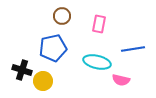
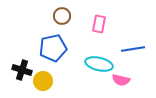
cyan ellipse: moved 2 px right, 2 px down
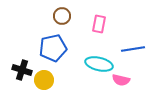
yellow circle: moved 1 px right, 1 px up
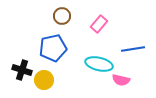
pink rectangle: rotated 30 degrees clockwise
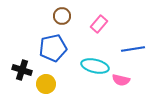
cyan ellipse: moved 4 px left, 2 px down
yellow circle: moved 2 px right, 4 px down
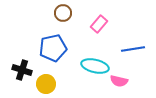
brown circle: moved 1 px right, 3 px up
pink semicircle: moved 2 px left, 1 px down
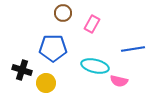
pink rectangle: moved 7 px left; rotated 12 degrees counterclockwise
blue pentagon: rotated 12 degrees clockwise
yellow circle: moved 1 px up
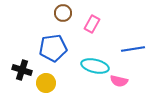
blue pentagon: rotated 8 degrees counterclockwise
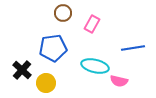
blue line: moved 1 px up
black cross: rotated 24 degrees clockwise
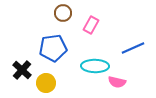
pink rectangle: moved 1 px left, 1 px down
blue line: rotated 15 degrees counterclockwise
cyan ellipse: rotated 12 degrees counterclockwise
pink semicircle: moved 2 px left, 1 px down
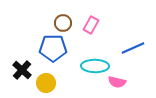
brown circle: moved 10 px down
blue pentagon: rotated 8 degrees clockwise
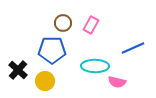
blue pentagon: moved 1 px left, 2 px down
black cross: moved 4 px left
yellow circle: moved 1 px left, 2 px up
